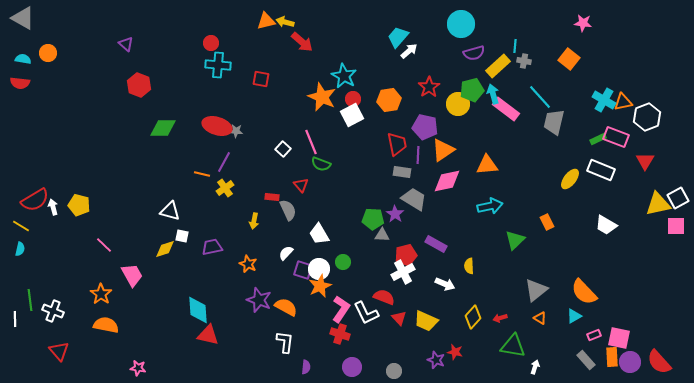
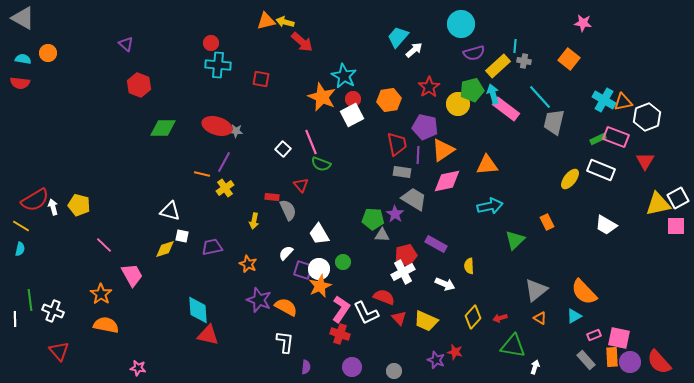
white arrow at (409, 51): moved 5 px right, 1 px up
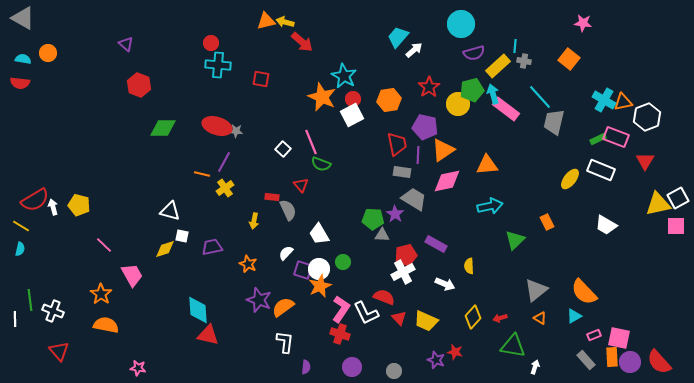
orange semicircle at (286, 307): moved 3 px left; rotated 65 degrees counterclockwise
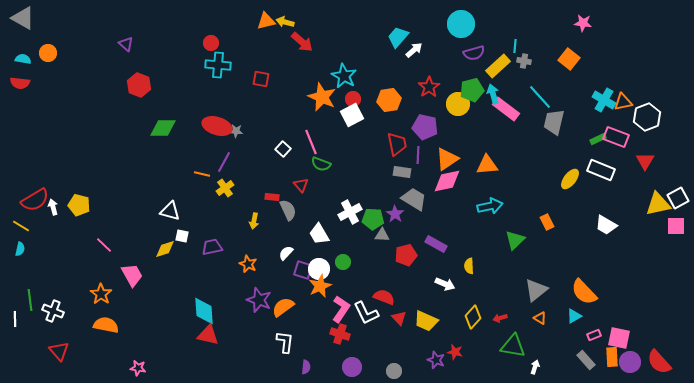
orange triangle at (443, 150): moved 4 px right, 9 px down
white cross at (403, 272): moved 53 px left, 60 px up
cyan diamond at (198, 310): moved 6 px right, 1 px down
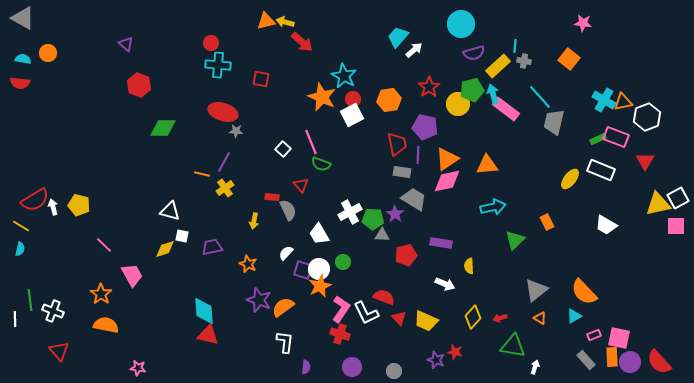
red ellipse at (217, 126): moved 6 px right, 14 px up
cyan arrow at (490, 206): moved 3 px right, 1 px down
purple rectangle at (436, 244): moved 5 px right, 1 px up; rotated 20 degrees counterclockwise
